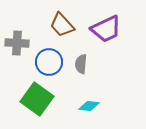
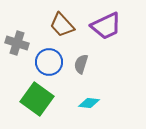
purple trapezoid: moved 3 px up
gray cross: rotated 15 degrees clockwise
gray semicircle: rotated 12 degrees clockwise
cyan diamond: moved 3 px up
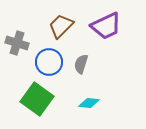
brown trapezoid: moved 1 px left, 1 px down; rotated 88 degrees clockwise
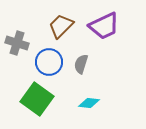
purple trapezoid: moved 2 px left
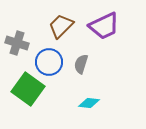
green square: moved 9 px left, 10 px up
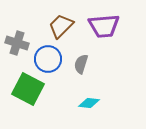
purple trapezoid: rotated 20 degrees clockwise
blue circle: moved 1 px left, 3 px up
green square: rotated 8 degrees counterclockwise
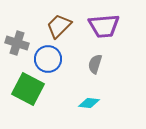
brown trapezoid: moved 2 px left
gray semicircle: moved 14 px right
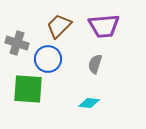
green square: rotated 24 degrees counterclockwise
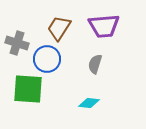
brown trapezoid: moved 2 px down; rotated 12 degrees counterclockwise
blue circle: moved 1 px left
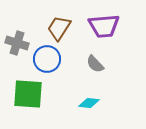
gray semicircle: rotated 60 degrees counterclockwise
green square: moved 5 px down
